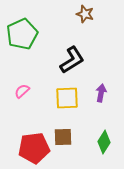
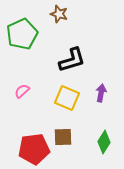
brown star: moved 26 px left
black L-shape: rotated 16 degrees clockwise
yellow square: rotated 25 degrees clockwise
red pentagon: moved 1 px down
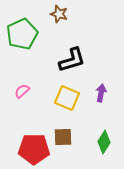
red pentagon: rotated 8 degrees clockwise
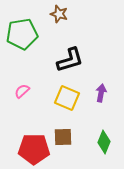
green pentagon: rotated 16 degrees clockwise
black L-shape: moved 2 px left
green diamond: rotated 10 degrees counterclockwise
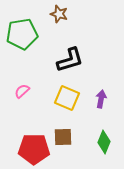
purple arrow: moved 6 px down
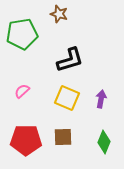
red pentagon: moved 8 px left, 9 px up
